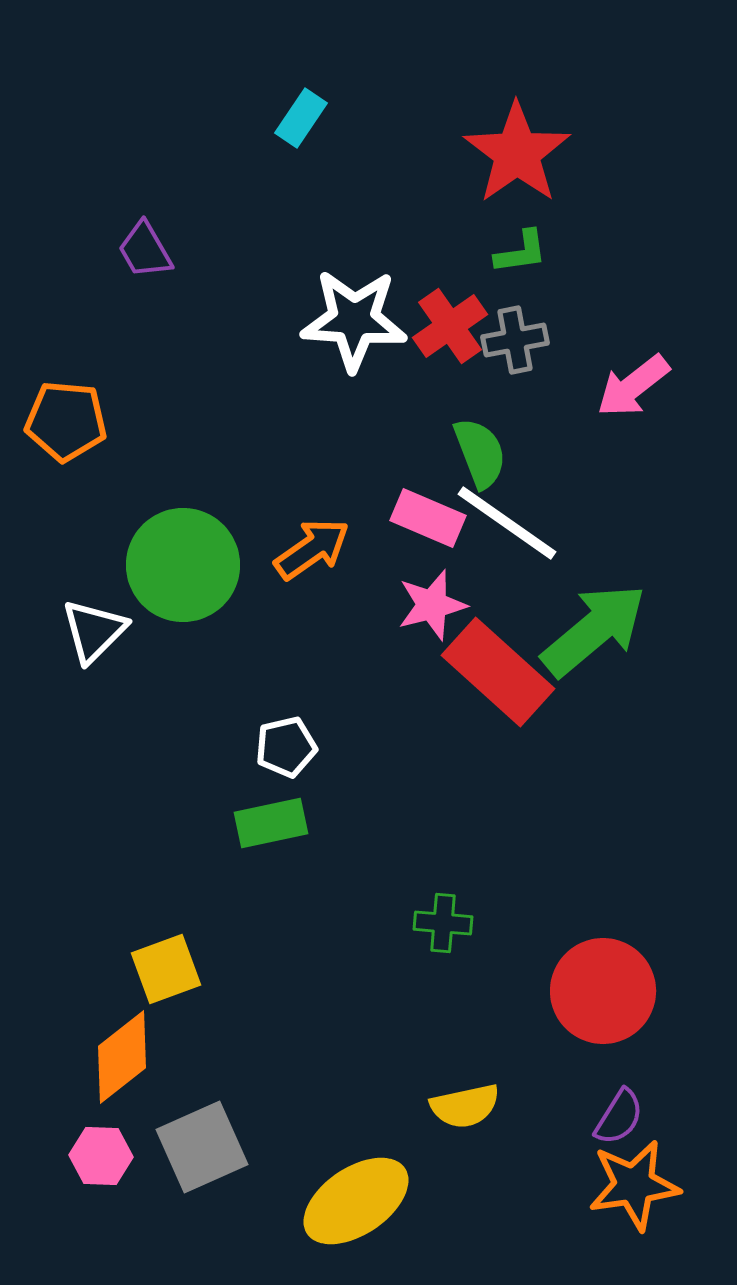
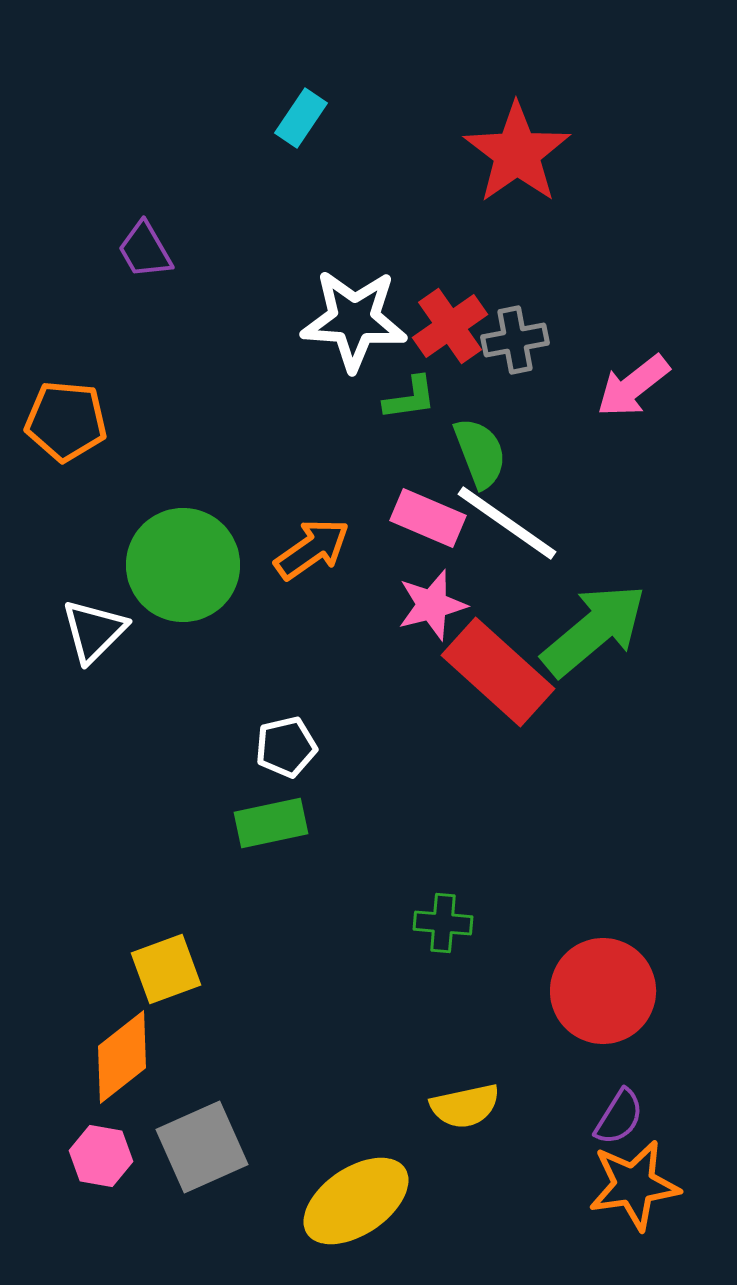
green L-shape: moved 111 px left, 146 px down
pink hexagon: rotated 8 degrees clockwise
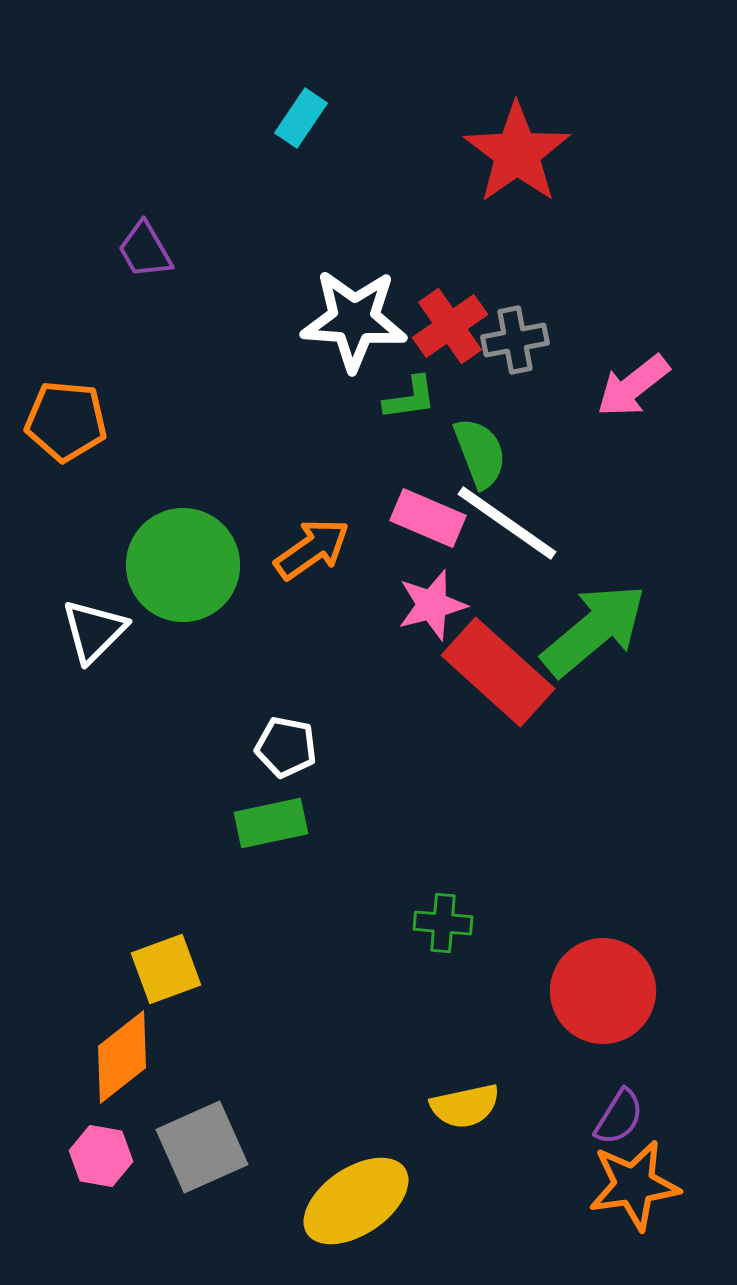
white pentagon: rotated 24 degrees clockwise
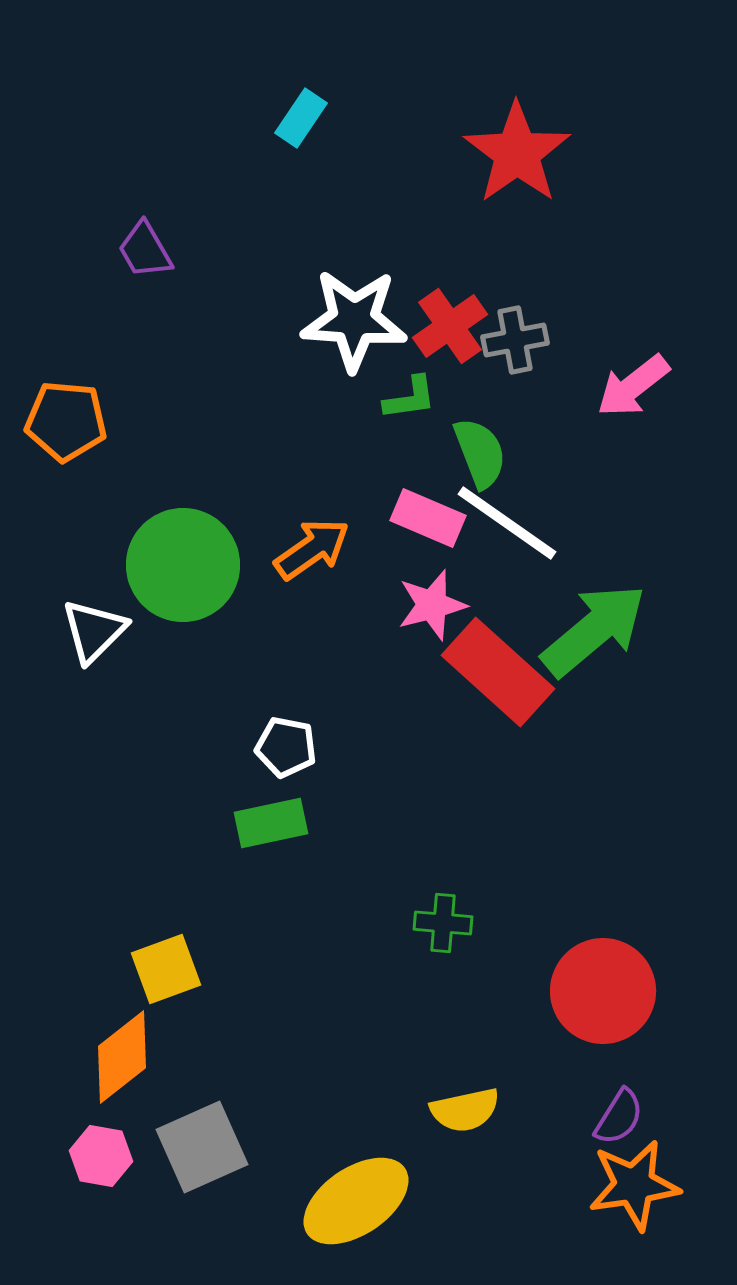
yellow semicircle: moved 4 px down
